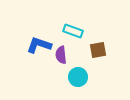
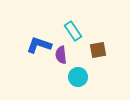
cyan rectangle: rotated 36 degrees clockwise
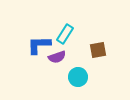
cyan rectangle: moved 8 px left, 3 px down; rotated 66 degrees clockwise
blue L-shape: rotated 20 degrees counterclockwise
purple semicircle: moved 4 px left, 2 px down; rotated 102 degrees counterclockwise
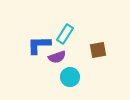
cyan circle: moved 8 px left
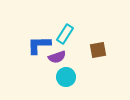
cyan circle: moved 4 px left
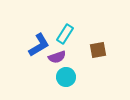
blue L-shape: rotated 150 degrees clockwise
